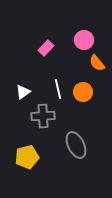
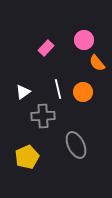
yellow pentagon: rotated 10 degrees counterclockwise
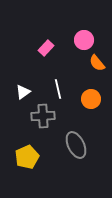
orange circle: moved 8 px right, 7 px down
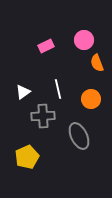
pink rectangle: moved 2 px up; rotated 21 degrees clockwise
orange semicircle: rotated 18 degrees clockwise
gray ellipse: moved 3 px right, 9 px up
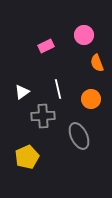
pink circle: moved 5 px up
white triangle: moved 1 px left
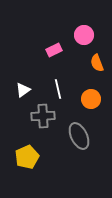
pink rectangle: moved 8 px right, 4 px down
white triangle: moved 1 px right, 2 px up
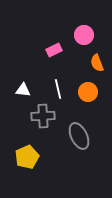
white triangle: rotated 42 degrees clockwise
orange circle: moved 3 px left, 7 px up
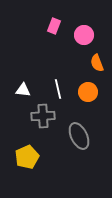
pink rectangle: moved 24 px up; rotated 42 degrees counterclockwise
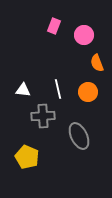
yellow pentagon: rotated 25 degrees counterclockwise
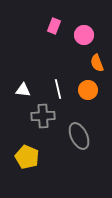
orange circle: moved 2 px up
